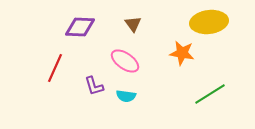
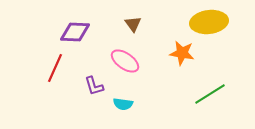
purple diamond: moved 5 px left, 5 px down
cyan semicircle: moved 3 px left, 8 px down
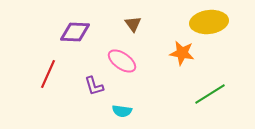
pink ellipse: moved 3 px left
red line: moved 7 px left, 6 px down
cyan semicircle: moved 1 px left, 7 px down
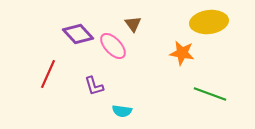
purple diamond: moved 3 px right, 2 px down; rotated 44 degrees clockwise
pink ellipse: moved 9 px left, 15 px up; rotated 12 degrees clockwise
green line: rotated 52 degrees clockwise
